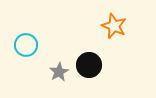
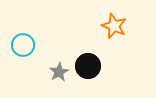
cyan circle: moved 3 px left
black circle: moved 1 px left, 1 px down
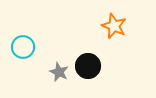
cyan circle: moved 2 px down
gray star: rotated 18 degrees counterclockwise
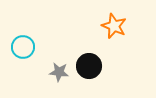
black circle: moved 1 px right
gray star: rotated 18 degrees counterclockwise
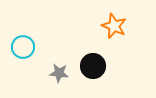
black circle: moved 4 px right
gray star: moved 1 px down
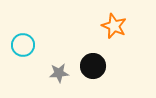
cyan circle: moved 2 px up
gray star: rotated 12 degrees counterclockwise
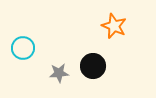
cyan circle: moved 3 px down
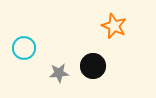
cyan circle: moved 1 px right
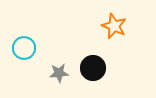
black circle: moved 2 px down
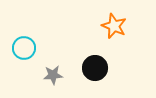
black circle: moved 2 px right
gray star: moved 6 px left, 2 px down
